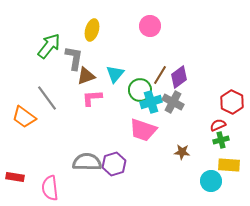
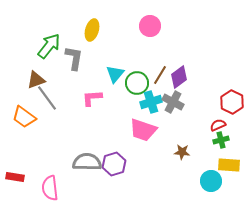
brown triangle: moved 50 px left, 4 px down
green circle: moved 3 px left, 7 px up
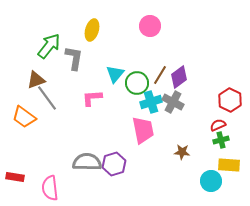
red hexagon: moved 2 px left, 2 px up
pink trapezoid: rotated 120 degrees counterclockwise
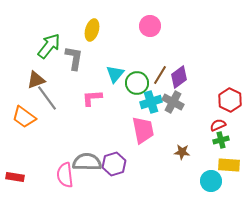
pink semicircle: moved 15 px right, 13 px up
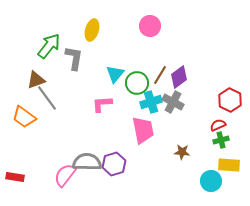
pink L-shape: moved 10 px right, 6 px down
pink semicircle: rotated 45 degrees clockwise
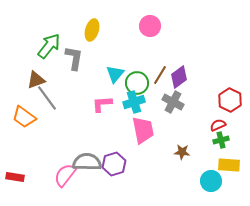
cyan cross: moved 17 px left
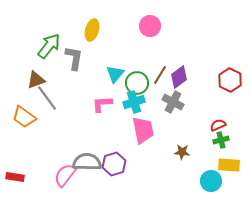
red hexagon: moved 20 px up
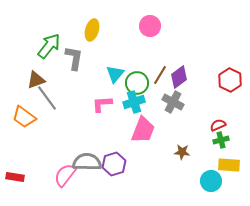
pink trapezoid: rotated 32 degrees clockwise
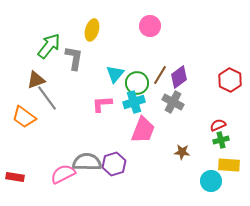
pink semicircle: moved 2 px left, 1 px up; rotated 25 degrees clockwise
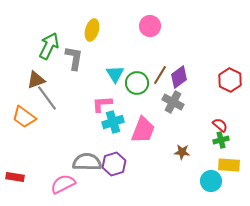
green arrow: rotated 12 degrees counterclockwise
cyan triangle: rotated 12 degrees counterclockwise
cyan cross: moved 21 px left, 20 px down
red semicircle: moved 2 px right; rotated 63 degrees clockwise
pink semicircle: moved 10 px down
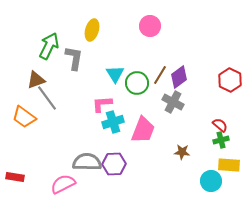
purple hexagon: rotated 15 degrees clockwise
